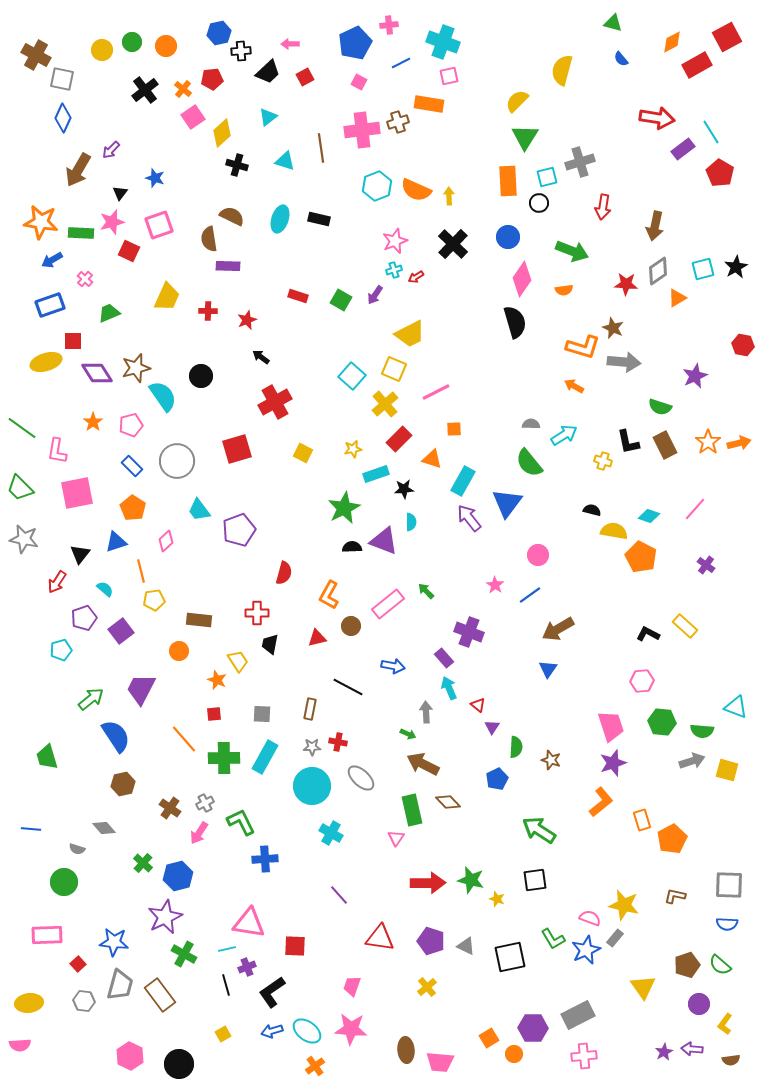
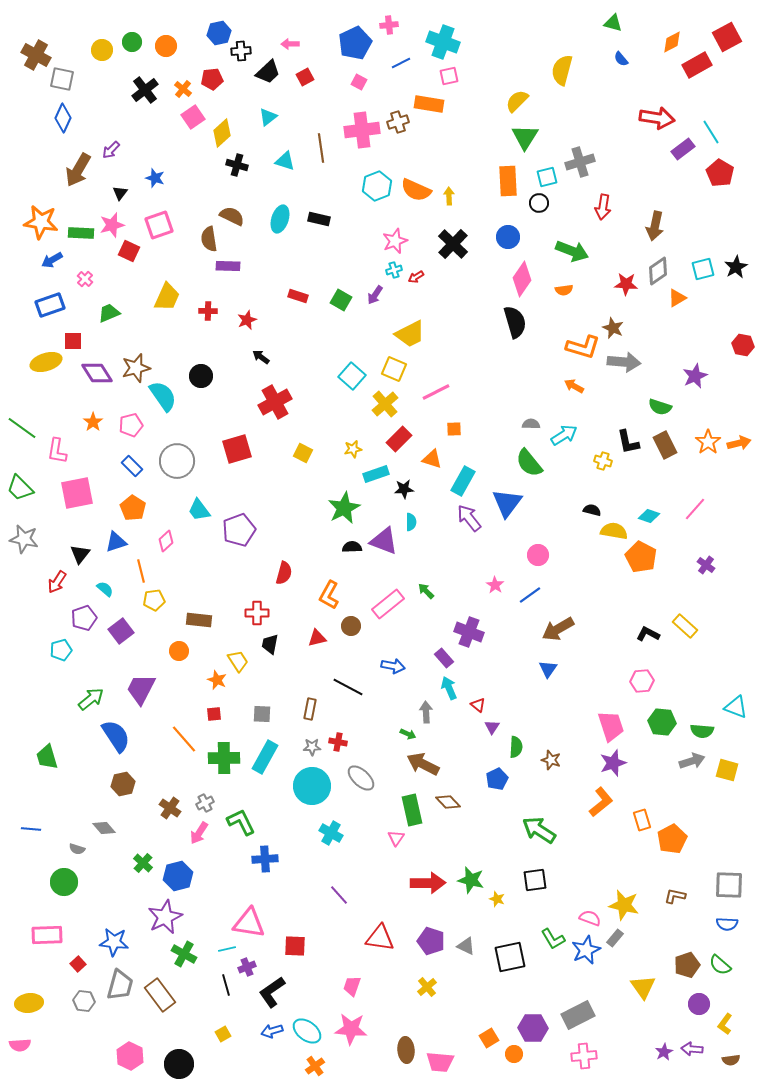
pink star at (112, 222): moved 3 px down
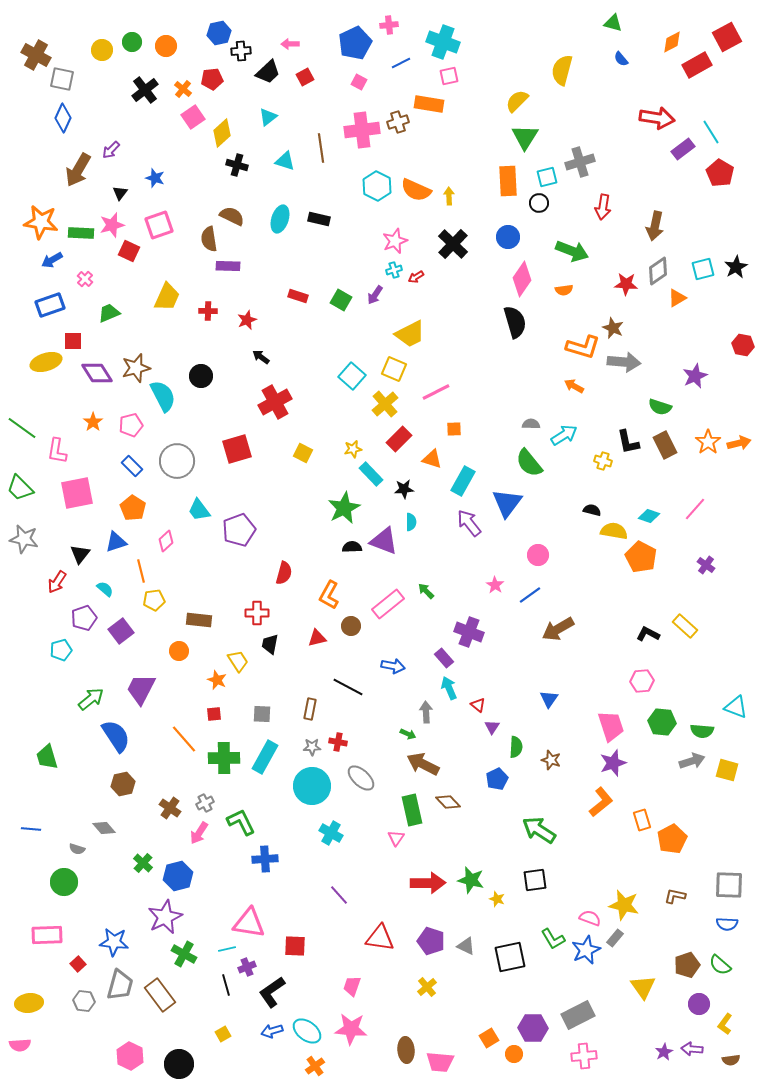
cyan hexagon at (377, 186): rotated 12 degrees counterclockwise
cyan semicircle at (163, 396): rotated 8 degrees clockwise
cyan rectangle at (376, 474): moved 5 px left; rotated 65 degrees clockwise
purple arrow at (469, 518): moved 5 px down
blue triangle at (548, 669): moved 1 px right, 30 px down
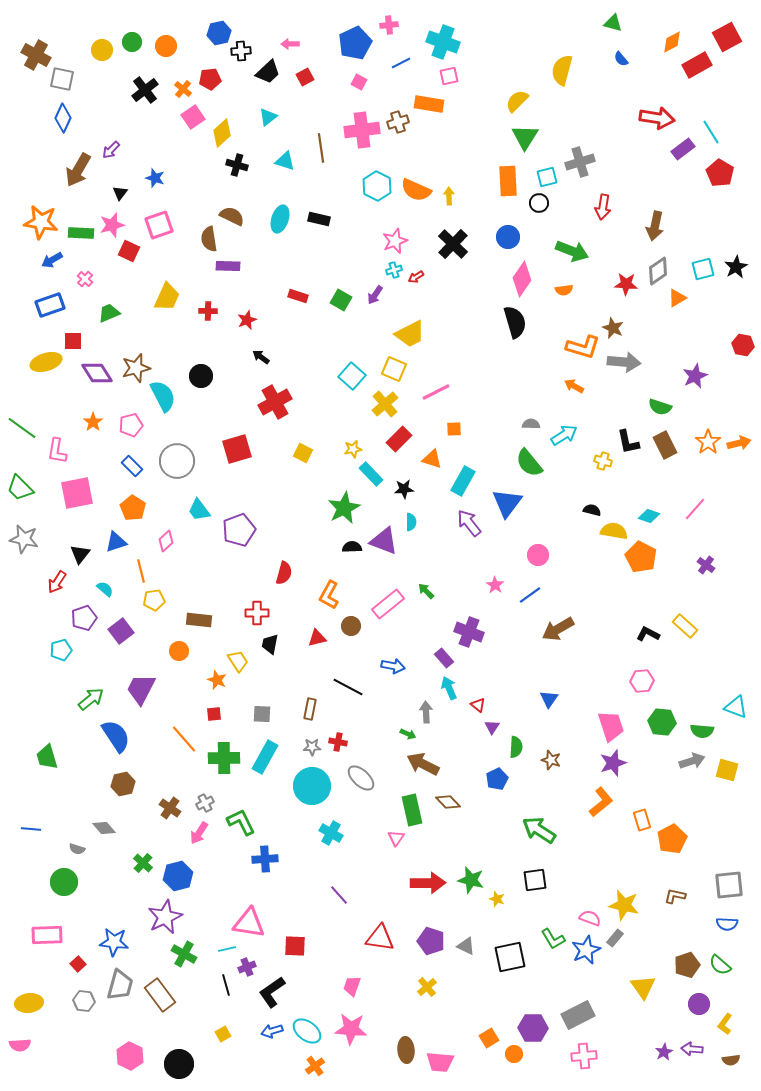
red pentagon at (212, 79): moved 2 px left
gray square at (729, 885): rotated 8 degrees counterclockwise
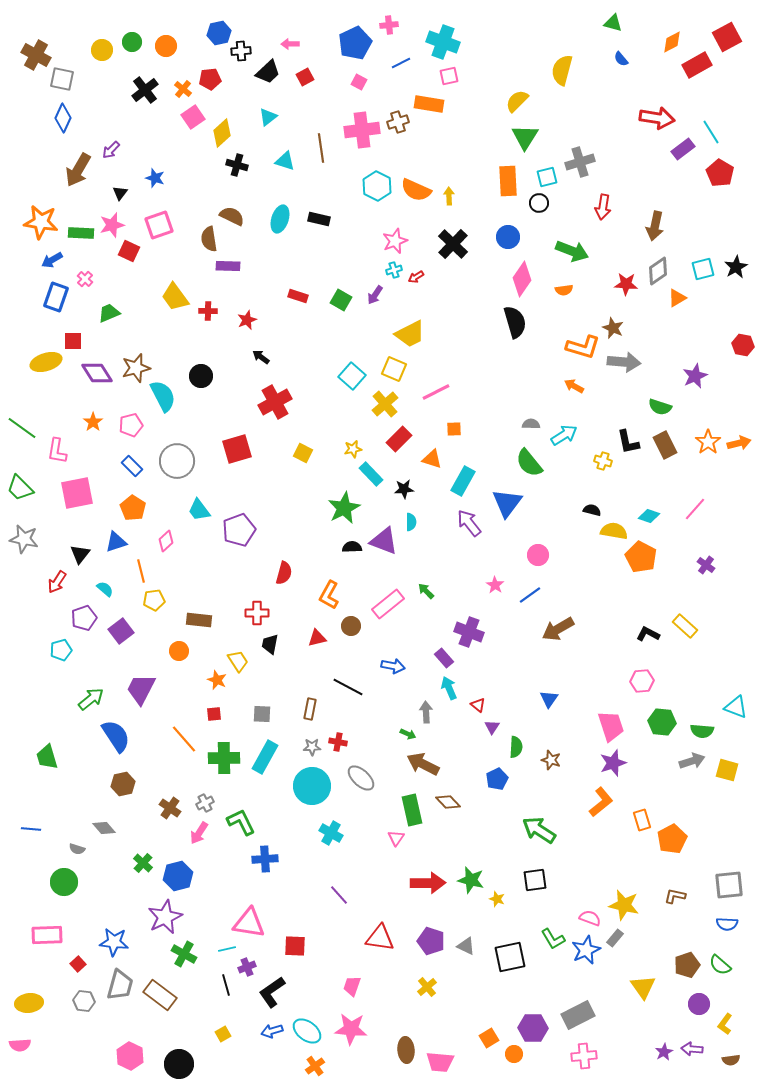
yellow trapezoid at (167, 297): moved 8 px right; rotated 120 degrees clockwise
blue rectangle at (50, 305): moved 6 px right, 8 px up; rotated 52 degrees counterclockwise
brown rectangle at (160, 995): rotated 16 degrees counterclockwise
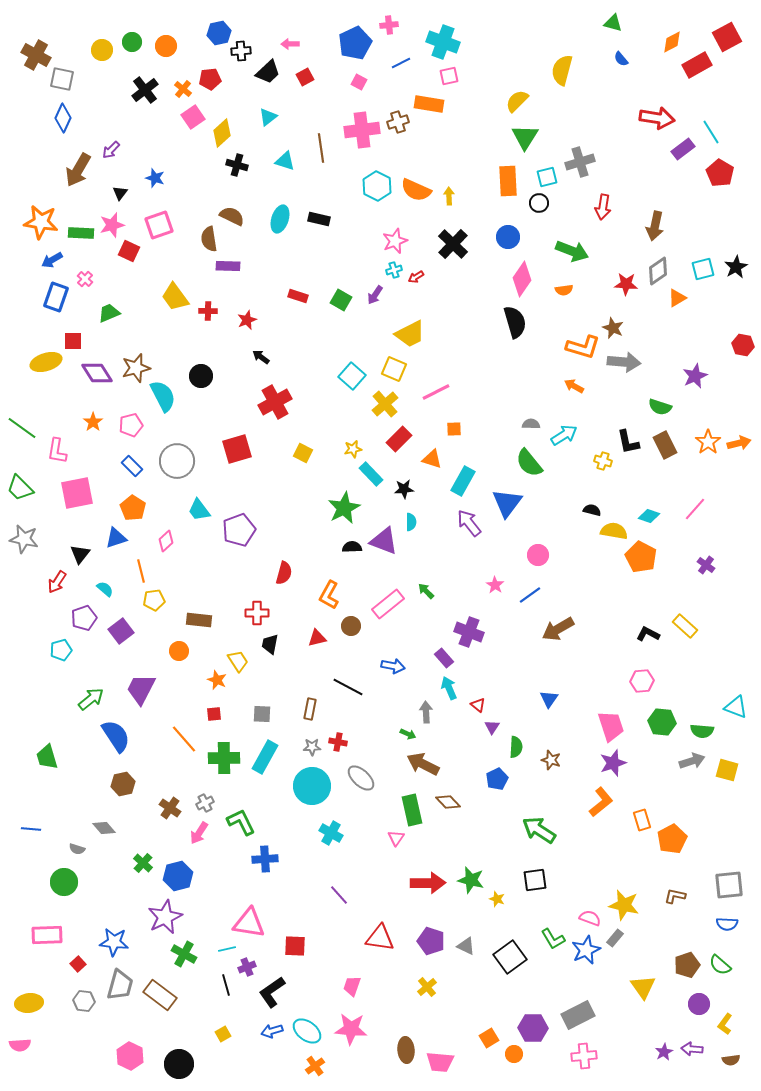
blue triangle at (116, 542): moved 4 px up
black square at (510, 957): rotated 24 degrees counterclockwise
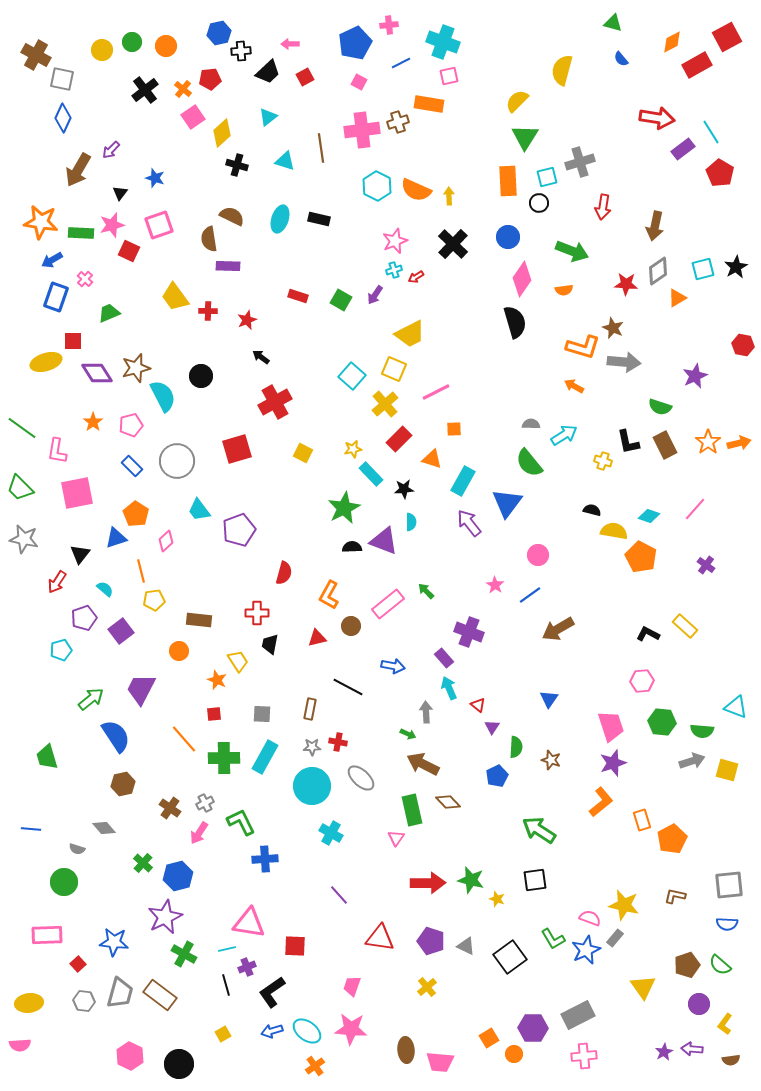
orange pentagon at (133, 508): moved 3 px right, 6 px down
blue pentagon at (497, 779): moved 3 px up
gray trapezoid at (120, 985): moved 8 px down
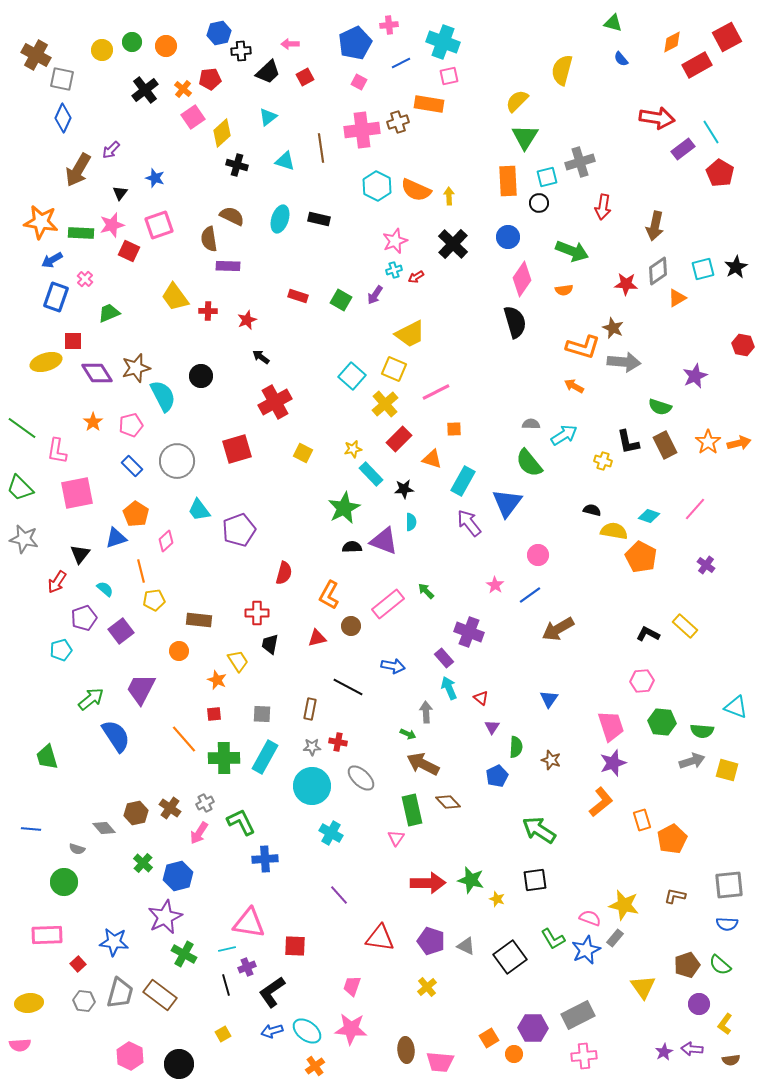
red triangle at (478, 705): moved 3 px right, 7 px up
brown hexagon at (123, 784): moved 13 px right, 29 px down
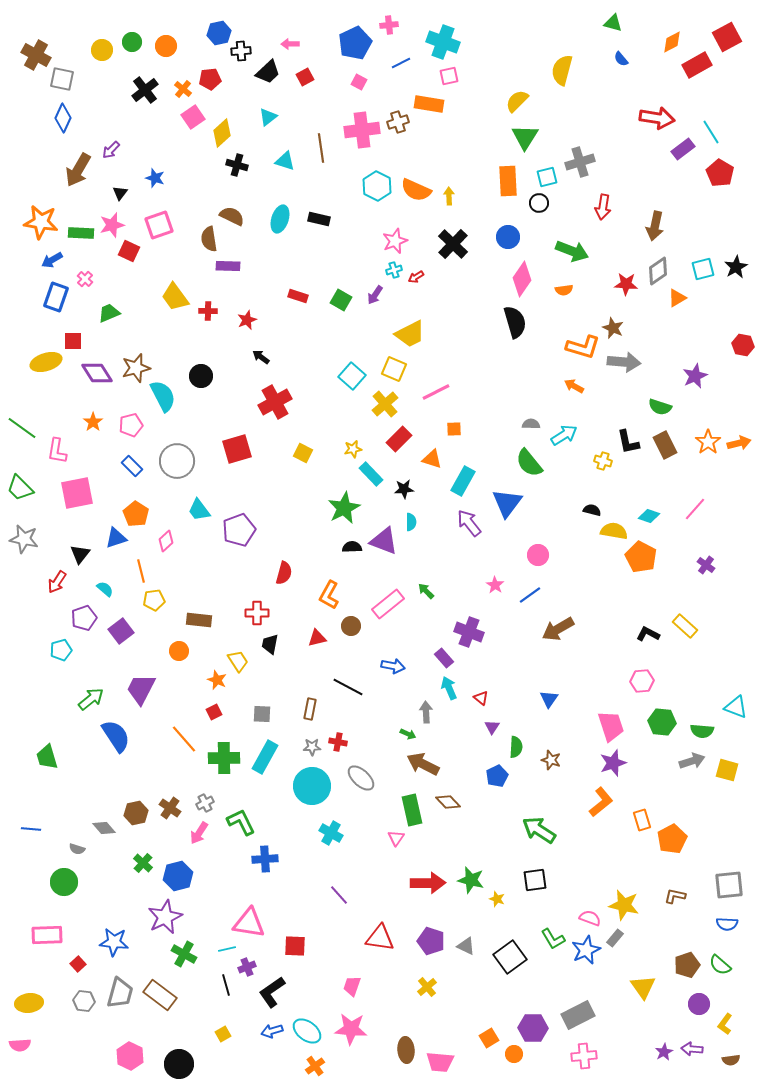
red square at (214, 714): moved 2 px up; rotated 21 degrees counterclockwise
